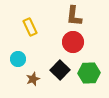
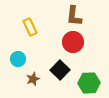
green hexagon: moved 10 px down
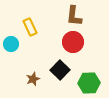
cyan circle: moved 7 px left, 15 px up
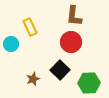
red circle: moved 2 px left
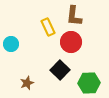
yellow rectangle: moved 18 px right
brown star: moved 6 px left, 4 px down
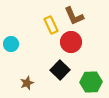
brown L-shape: rotated 30 degrees counterclockwise
yellow rectangle: moved 3 px right, 2 px up
green hexagon: moved 2 px right, 1 px up
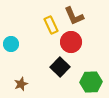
black square: moved 3 px up
brown star: moved 6 px left, 1 px down
